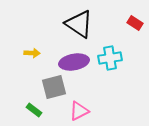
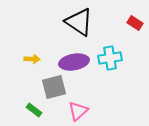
black triangle: moved 2 px up
yellow arrow: moved 6 px down
pink triangle: moved 1 px left; rotated 15 degrees counterclockwise
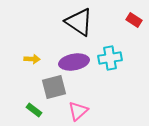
red rectangle: moved 1 px left, 3 px up
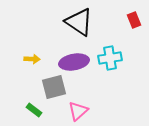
red rectangle: rotated 35 degrees clockwise
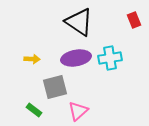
purple ellipse: moved 2 px right, 4 px up
gray square: moved 1 px right
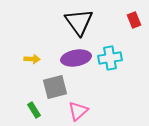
black triangle: rotated 20 degrees clockwise
green rectangle: rotated 21 degrees clockwise
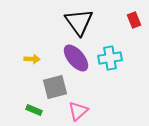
purple ellipse: rotated 60 degrees clockwise
green rectangle: rotated 35 degrees counterclockwise
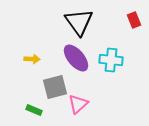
cyan cross: moved 1 px right, 2 px down; rotated 15 degrees clockwise
pink triangle: moved 7 px up
